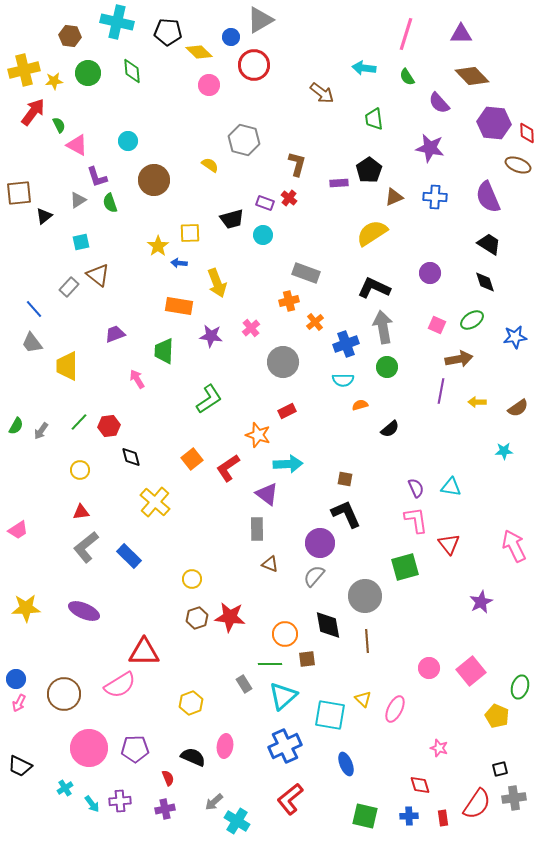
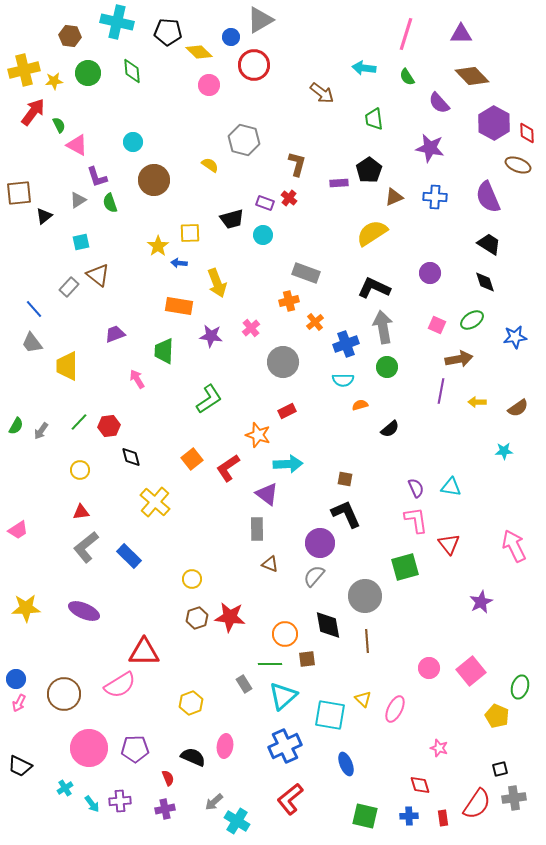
purple hexagon at (494, 123): rotated 24 degrees clockwise
cyan circle at (128, 141): moved 5 px right, 1 px down
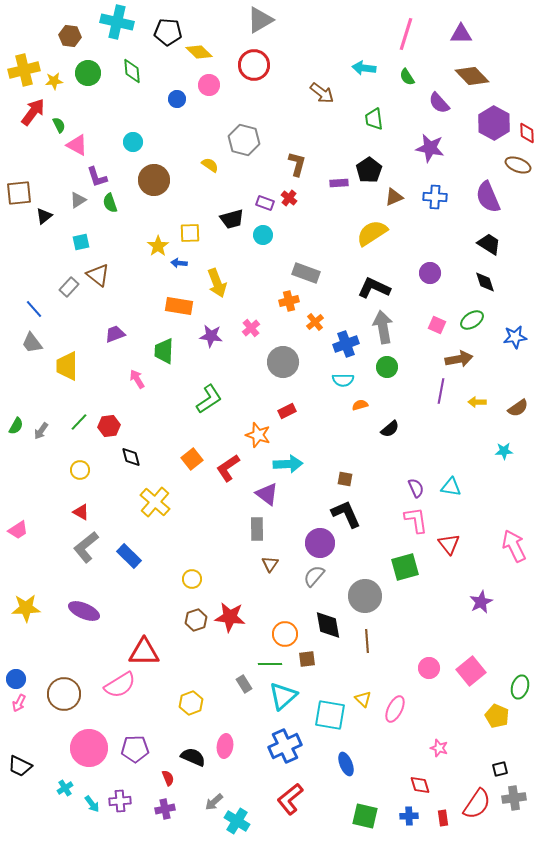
blue circle at (231, 37): moved 54 px left, 62 px down
red triangle at (81, 512): rotated 36 degrees clockwise
brown triangle at (270, 564): rotated 42 degrees clockwise
brown hexagon at (197, 618): moved 1 px left, 2 px down
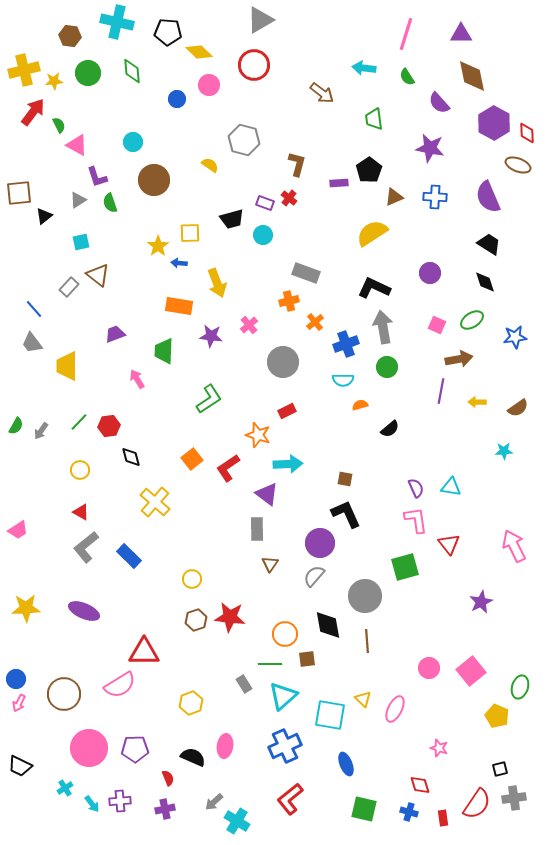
brown diamond at (472, 76): rotated 32 degrees clockwise
pink cross at (251, 328): moved 2 px left, 3 px up
green square at (365, 816): moved 1 px left, 7 px up
blue cross at (409, 816): moved 4 px up; rotated 18 degrees clockwise
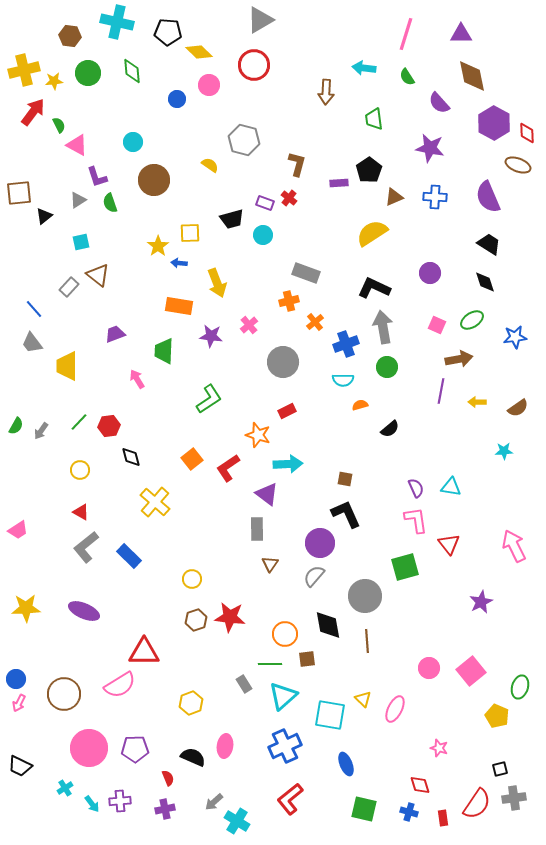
brown arrow at (322, 93): moved 4 px right, 1 px up; rotated 55 degrees clockwise
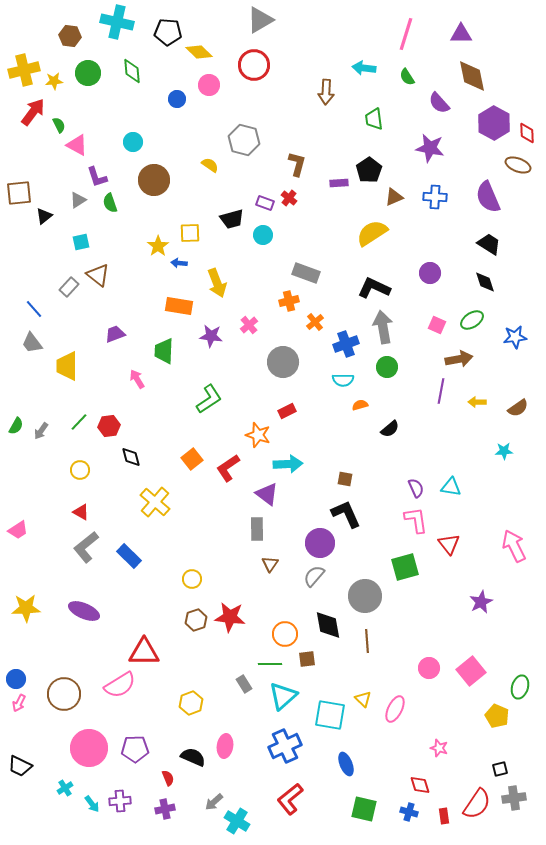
red rectangle at (443, 818): moved 1 px right, 2 px up
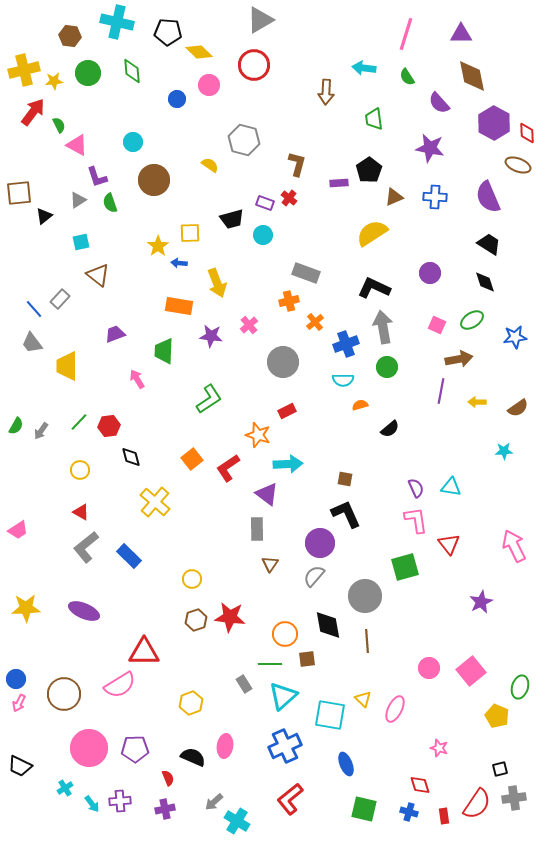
gray rectangle at (69, 287): moved 9 px left, 12 px down
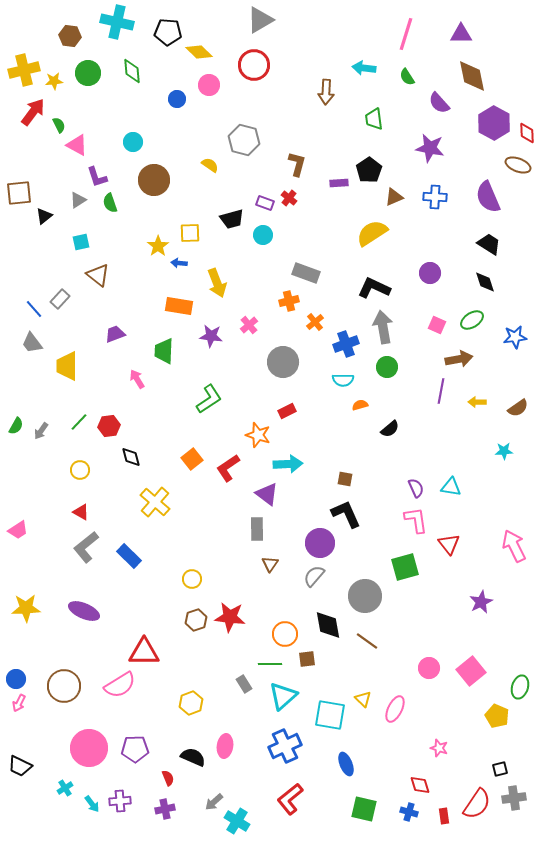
brown line at (367, 641): rotated 50 degrees counterclockwise
brown circle at (64, 694): moved 8 px up
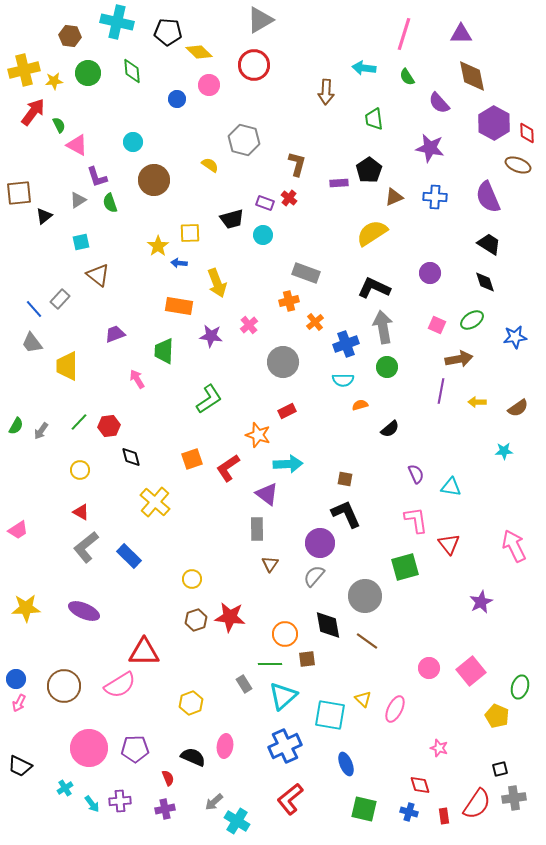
pink line at (406, 34): moved 2 px left
orange square at (192, 459): rotated 20 degrees clockwise
purple semicircle at (416, 488): moved 14 px up
